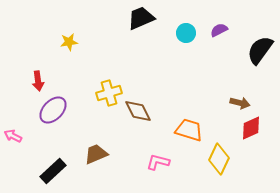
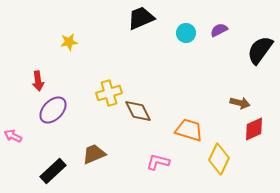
red diamond: moved 3 px right, 1 px down
brown trapezoid: moved 2 px left
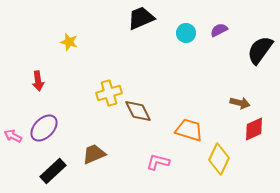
yellow star: rotated 24 degrees clockwise
purple ellipse: moved 9 px left, 18 px down
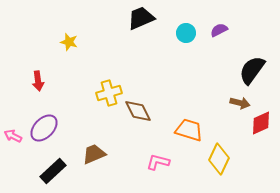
black semicircle: moved 8 px left, 20 px down
red diamond: moved 7 px right, 6 px up
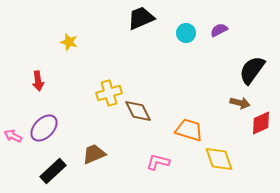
yellow diamond: rotated 44 degrees counterclockwise
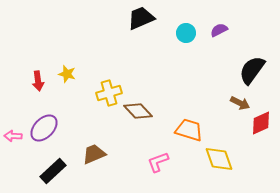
yellow star: moved 2 px left, 32 px down
brown arrow: rotated 12 degrees clockwise
brown diamond: rotated 16 degrees counterclockwise
pink arrow: rotated 24 degrees counterclockwise
pink L-shape: rotated 35 degrees counterclockwise
